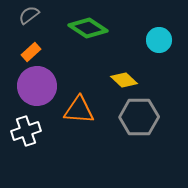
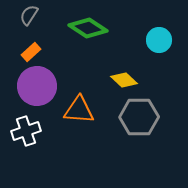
gray semicircle: rotated 20 degrees counterclockwise
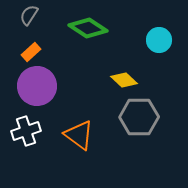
orange triangle: moved 25 px down; rotated 32 degrees clockwise
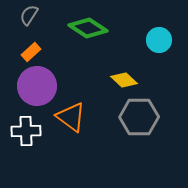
white cross: rotated 16 degrees clockwise
orange triangle: moved 8 px left, 18 px up
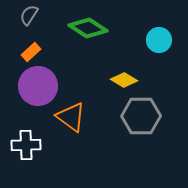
yellow diamond: rotated 12 degrees counterclockwise
purple circle: moved 1 px right
gray hexagon: moved 2 px right, 1 px up
white cross: moved 14 px down
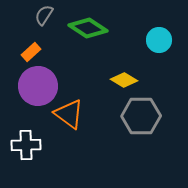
gray semicircle: moved 15 px right
orange triangle: moved 2 px left, 3 px up
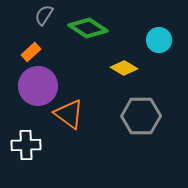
yellow diamond: moved 12 px up
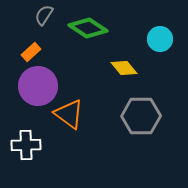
cyan circle: moved 1 px right, 1 px up
yellow diamond: rotated 20 degrees clockwise
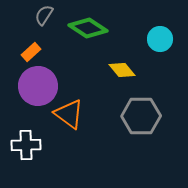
yellow diamond: moved 2 px left, 2 px down
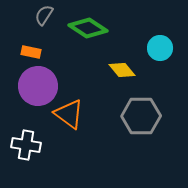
cyan circle: moved 9 px down
orange rectangle: rotated 54 degrees clockwise
white cross: rotated 12 degrees clockwise
